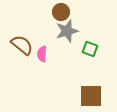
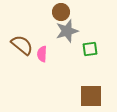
green square: rotated 28 degrees counterclockwise
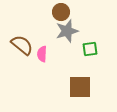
brown square: moved 11 px left, 9 px up
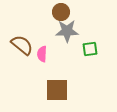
gray star: rotated 15 degrees clockwise
brown square: moved 23 px left, 3 px down
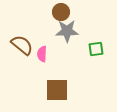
green square: moved 6 px right
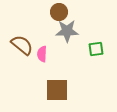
brown circle: moved 2 px left
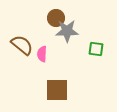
brown circle: moved 3 px left, 6 px down
green square: rotated 14 degrees clockwise
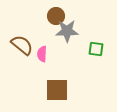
brown circle: moved 2 px up
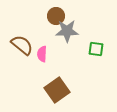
brown square: rotated 35 degrees counterclockwise
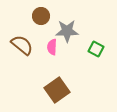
brown circle: moved 15 px left
green square: rotated 21 degrees clockwise
pink semicircle: moved 10 px right, 7 px up
